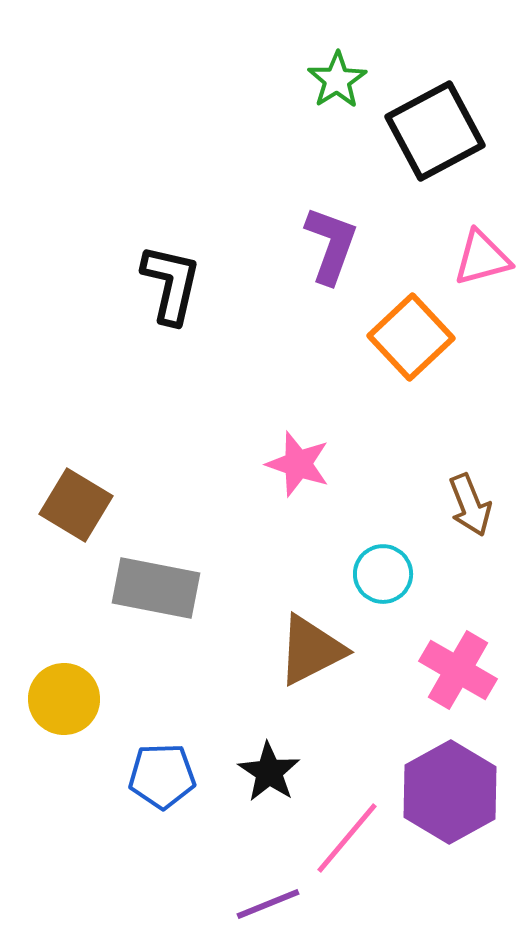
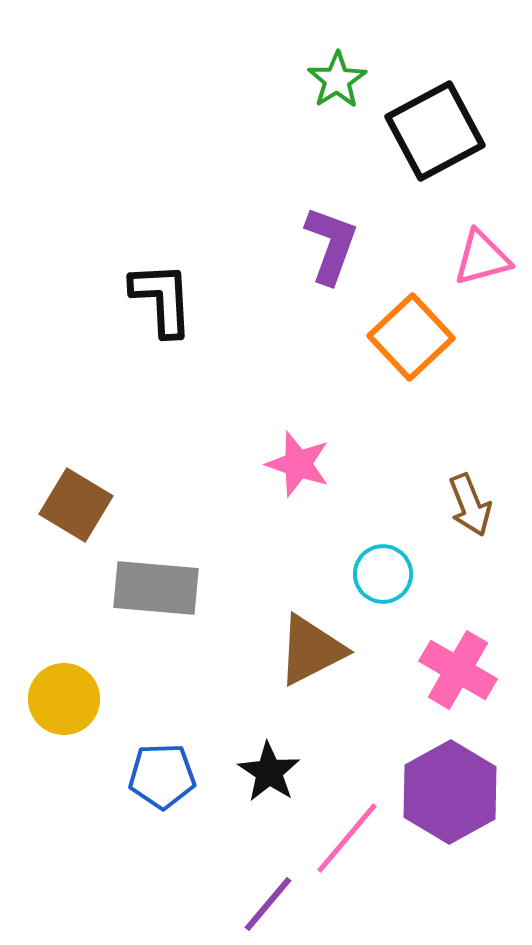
black L-shape: moved 9 px left, 15 px down; rotated 16 degrees counterclockwise
gray rectangle: rotated 6 degrees counterclockwise
purple line: rotated 28 degrees counterclockwise
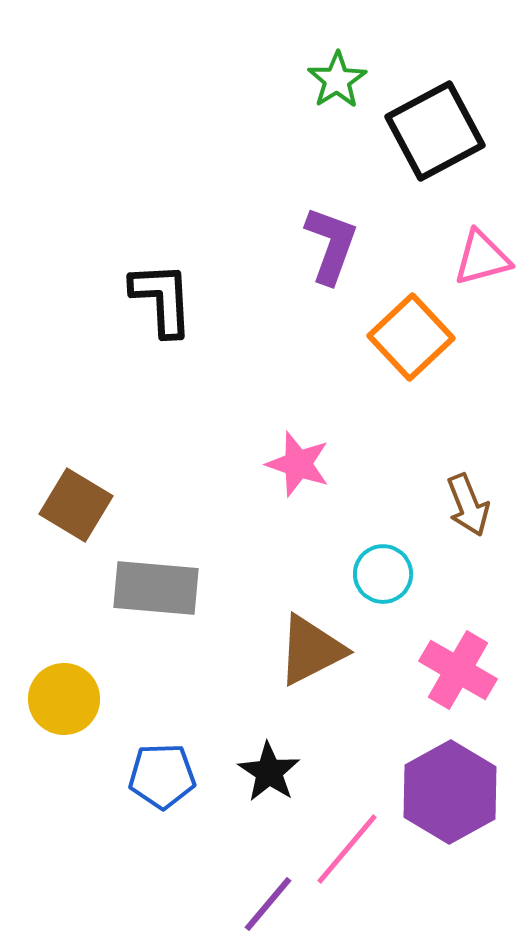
brown arrow: moved 2 px left
pink line: moved 11 px down
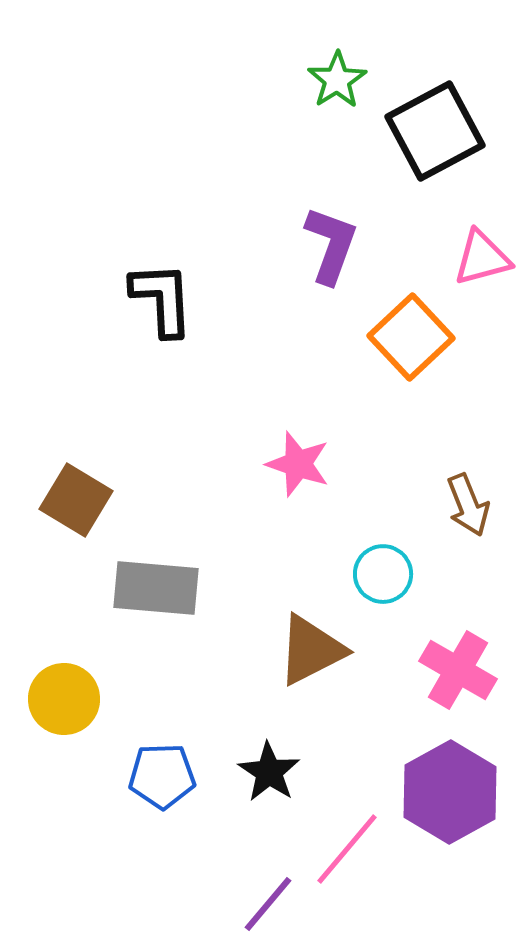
brown square: moved 5 px up
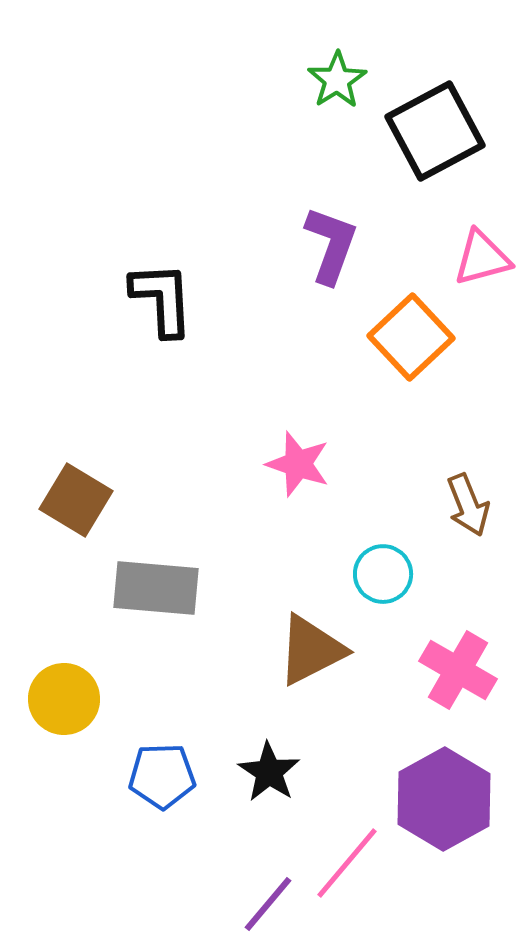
purple hexagon: moved 6 px left, 7 px down
pink line: moved 14 px down
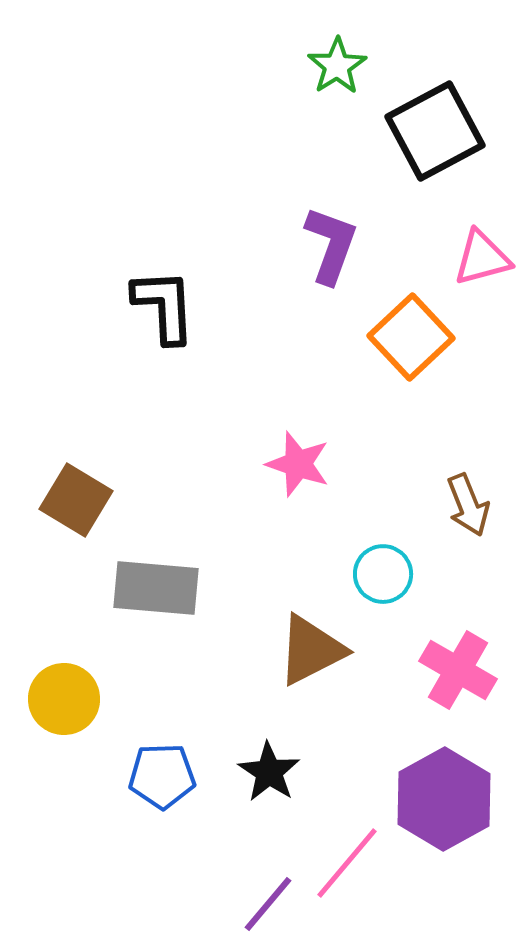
green star: moved 14 px up
black L-shape: moved 2 px right, 7 px down
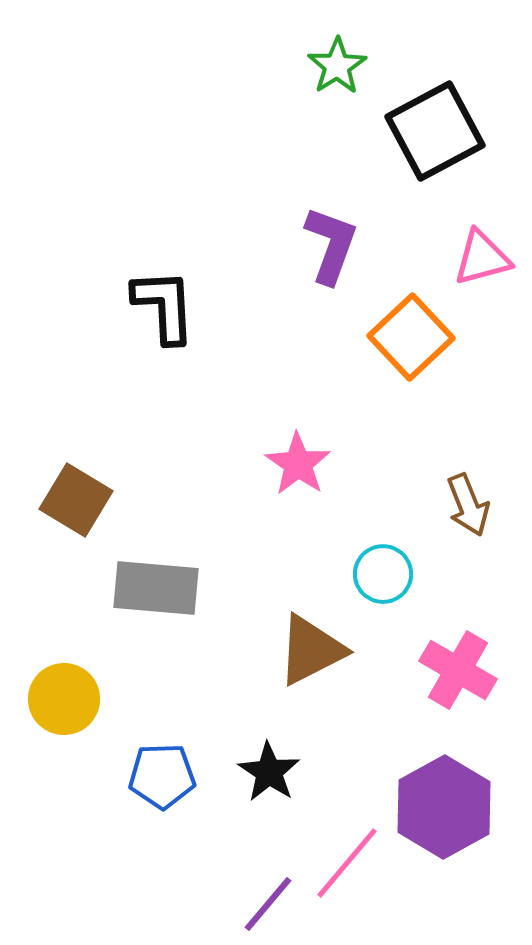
pink star: rotated 16 degrees clockwise
purple hexagon: moved 8 px down
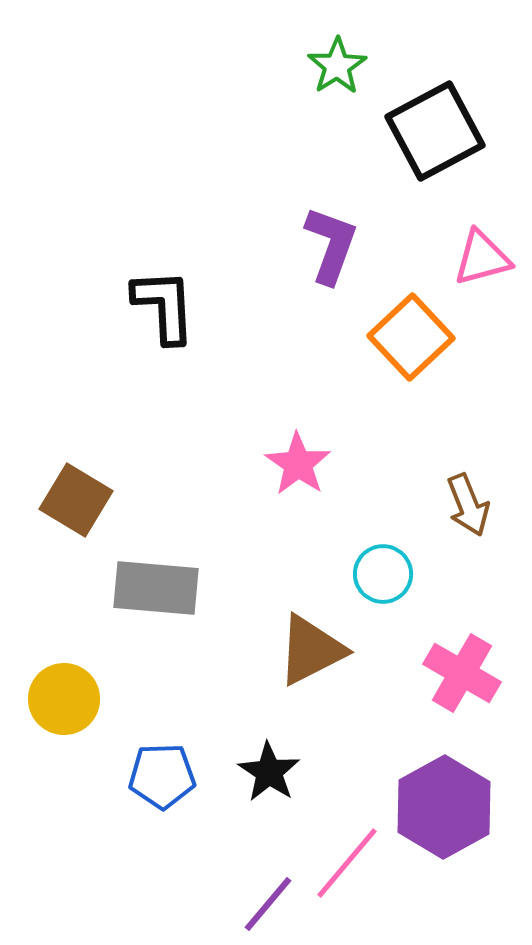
pink cross: moved 4 px right, 3 px down
